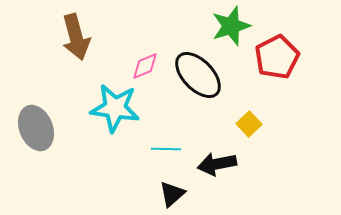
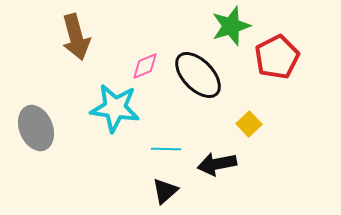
black triangle: moved 7 px left, 3 px up
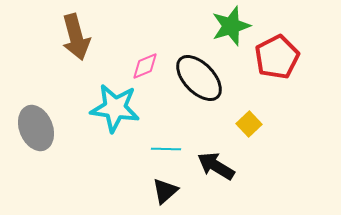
black ellipse: moved 1 px right, 3 px down
black arrow: moved 1 px left, 2 px down; rotated 42 degrees clockwise
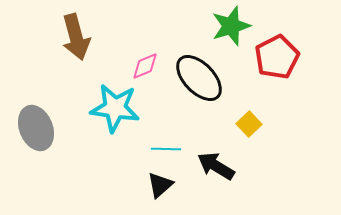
black triangle: moved 5 px left, 6 px up
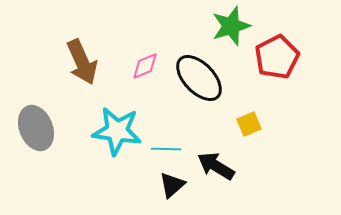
brown arrow: moved 6 px right, 25 px down; rotated 9 degrees counterclockwise
cyan star: moved 2 px right, 23 px down
yellow square: rotated 20 degrees clockwise
black triangle: moved 12 px right
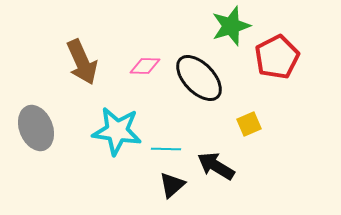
pink diamond: rotated 24 degrees clockwise
